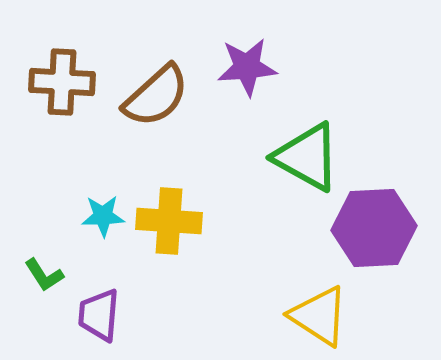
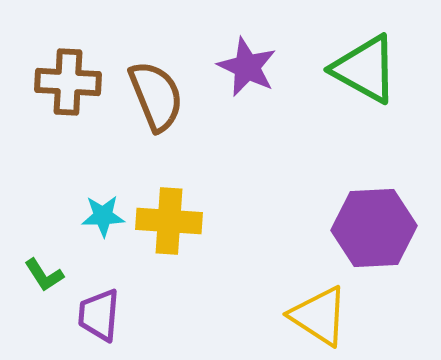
purple star: rotated 30 degrees clockwise
brown cross: moved 6 px right
brown semicircle: rotated 70 degrees counterclockwise
green triangle: moved 58 px right, 88 px up
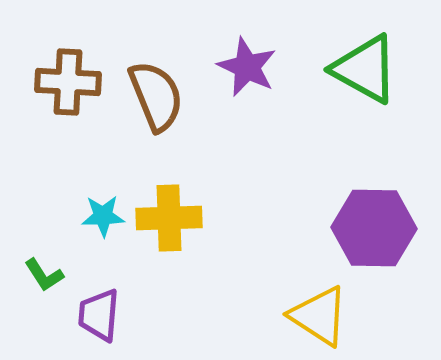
yellow cross: moved 3 px up; rotated 6 degrees counterclockwise
purple hexagon: rotated 4 degrees clockwise
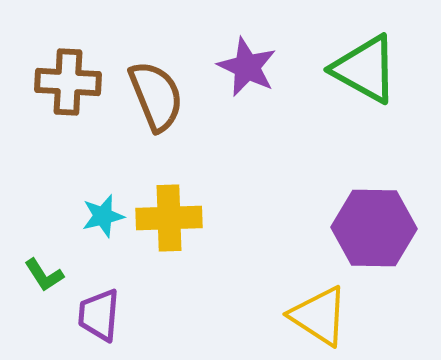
cyan star: rotated 12 degrees counterclockwise
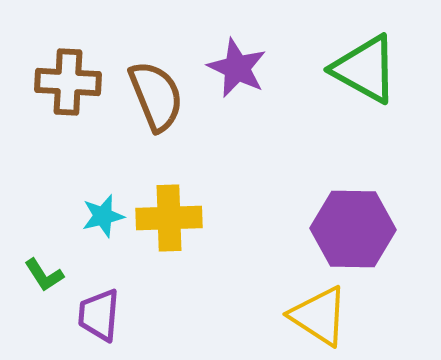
purple star: moved 10 px left, 1 px down
purple hexagon: moved 21 px left, 1 px down
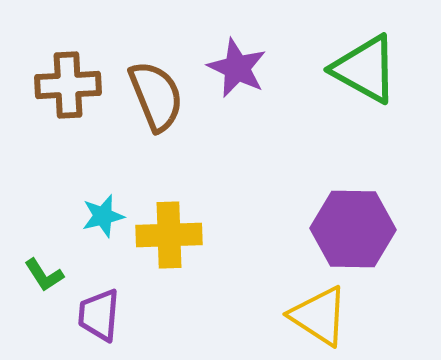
brown cross: moved 3 px down; rotated 6 degrees counterclockwise
yellow cross: moved 17 px down
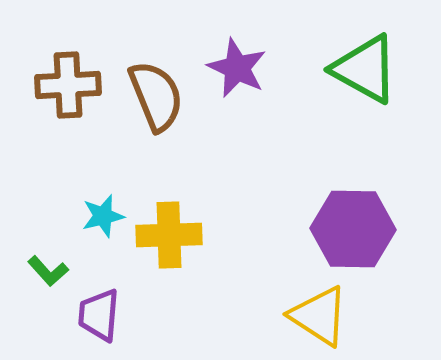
green L-shape: moved 4 px right, 4 px up; rotated 9 degrees counterclockwise
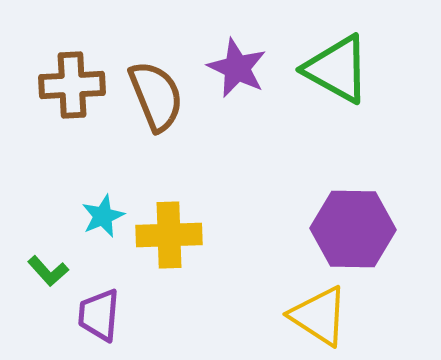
green triangle: moved 28 px left
brown cross: moved 4 px right
cyan star: rotated 9 degrees counterclockwise
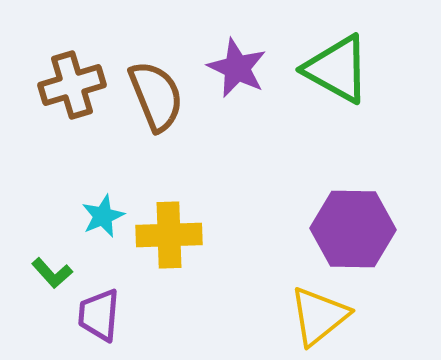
brown cross: rotated 14 degrees counterclockwise
green L-shape: moved 4 px right, 2 px down
yellow triangle: rotated 48 degrees clockwise
